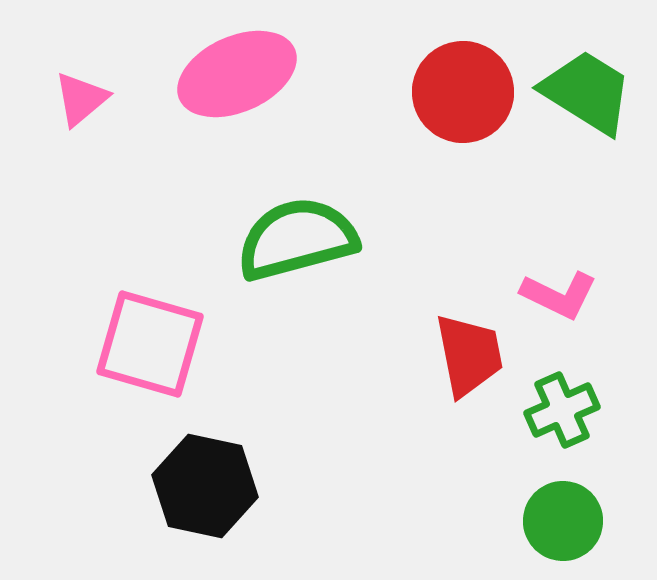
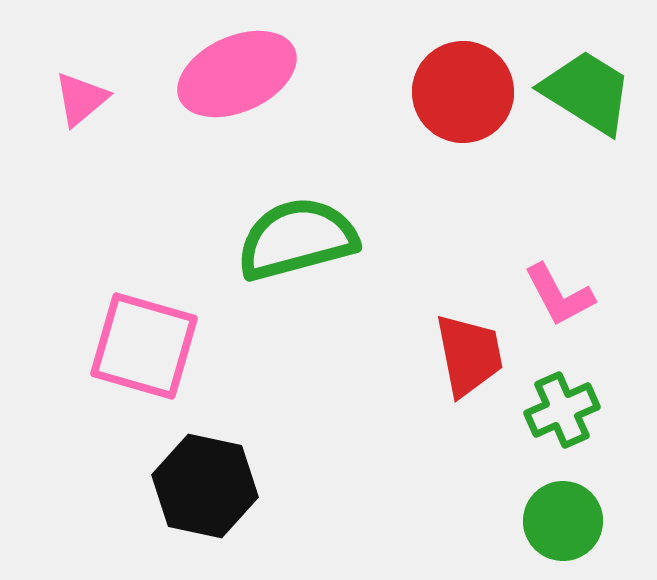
pink L-shape: rotated 36 degrees clockwise
pink square: moved 6 px left, 2 px down
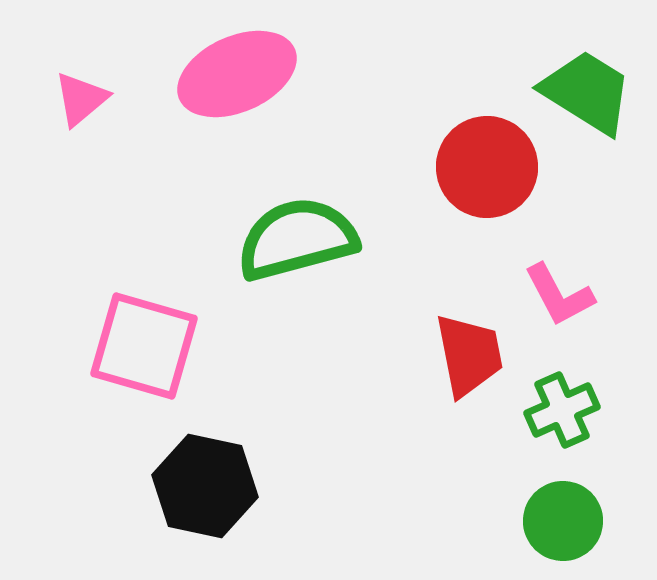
red circle: moved 24 px right, 75 px down
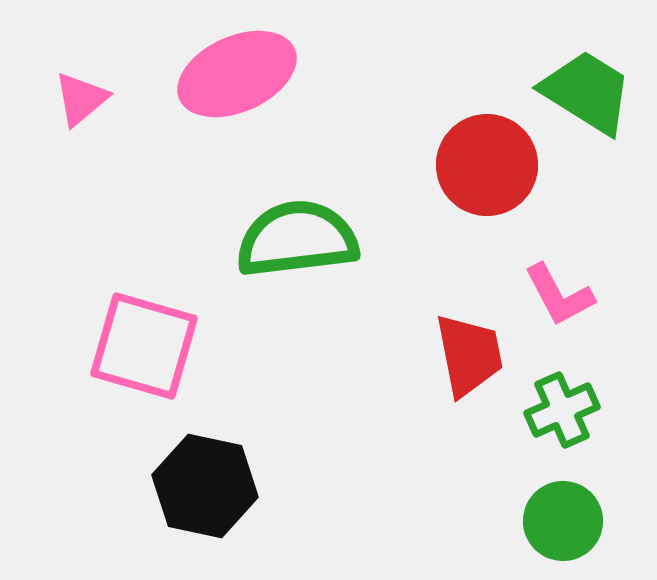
red circle: moved 2 px up
green semicircle: rotated 8 degrees clockwise
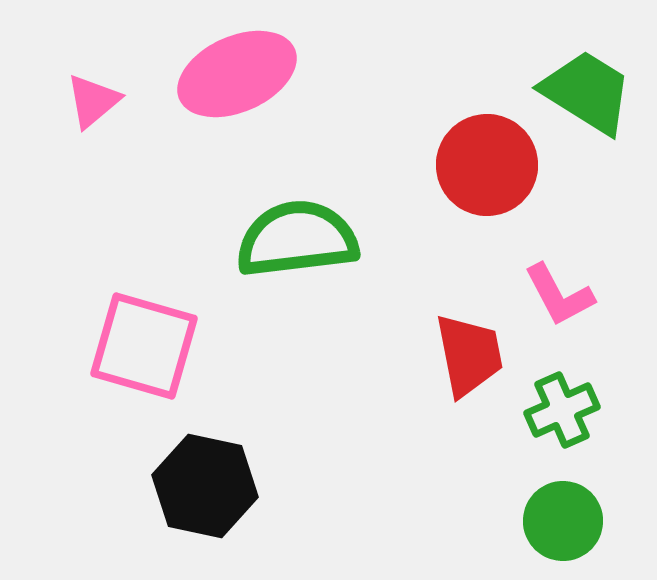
pink triangle: moved 12 px right, 2 px down
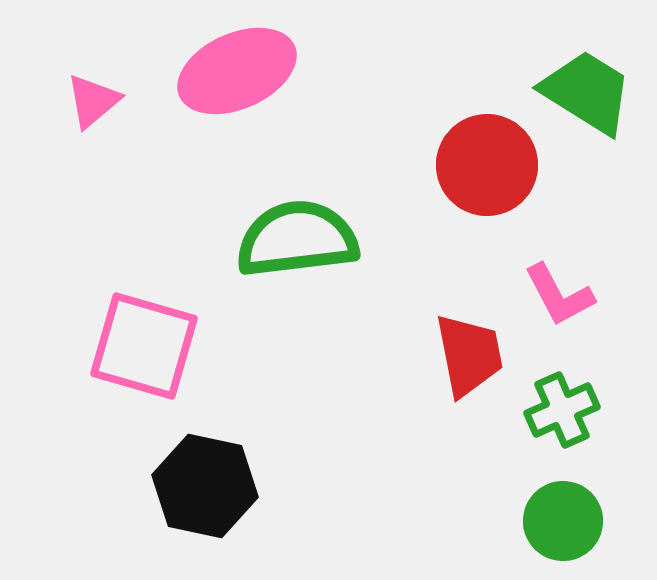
pink ellipse: moved 3 px up
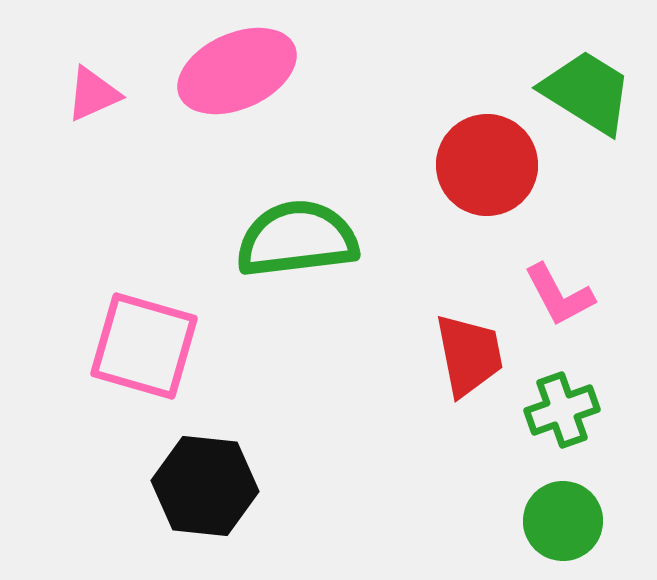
pink triangle: moved 7 px up; rotated 16 degrees clockwise
green cross: rotated 4 degrees clockwise
black hexagon: rotated 6 degrees counterclockwise
